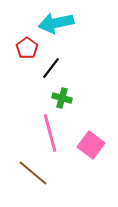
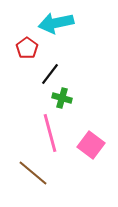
black line: moved 1 px left, 6 px down
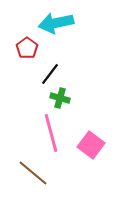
green cross: moved 2 px left
pink line: moved 1 px right
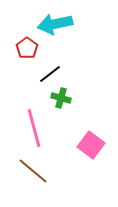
cyan arrow: moved 1 px left, 1 px down
black line: rotated 15 degrees clockwise
green cross: moved 1 px right
pink line: moved 17 px left, 5 px up
brown line: moved 2 px up
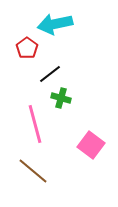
pink line: moved 1 px right, 4 px up
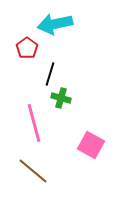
black line: rotated 35 degrees counterclockwise
pink line: moved 1 px left, 1 px up
pink square: rotated 8 degrees counterclockwise
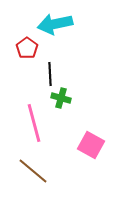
black line: rotated 20 degrees counterclockwise
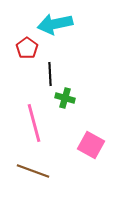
green cross: moved 4 px right
brown line: rotated 20 degrees counterclockwise
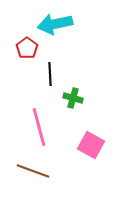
green cross: moved 8 px right
pink line: moved 5 px right, 4 px down
